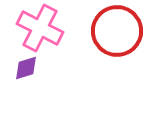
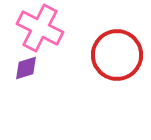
red circle: moved 24 px down
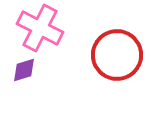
purple diamond: moved 2 px left, 2 px down
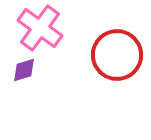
pink cross: rotated 9 degrees clockwise
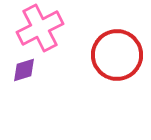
pink cross: rotated 27 degrees clockwise
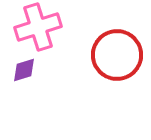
pink cross: moved 2 px left, 1 px up; rotated 9 degrees clockwise
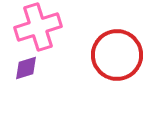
purple diamond: moved 2 px right, 2 px up
